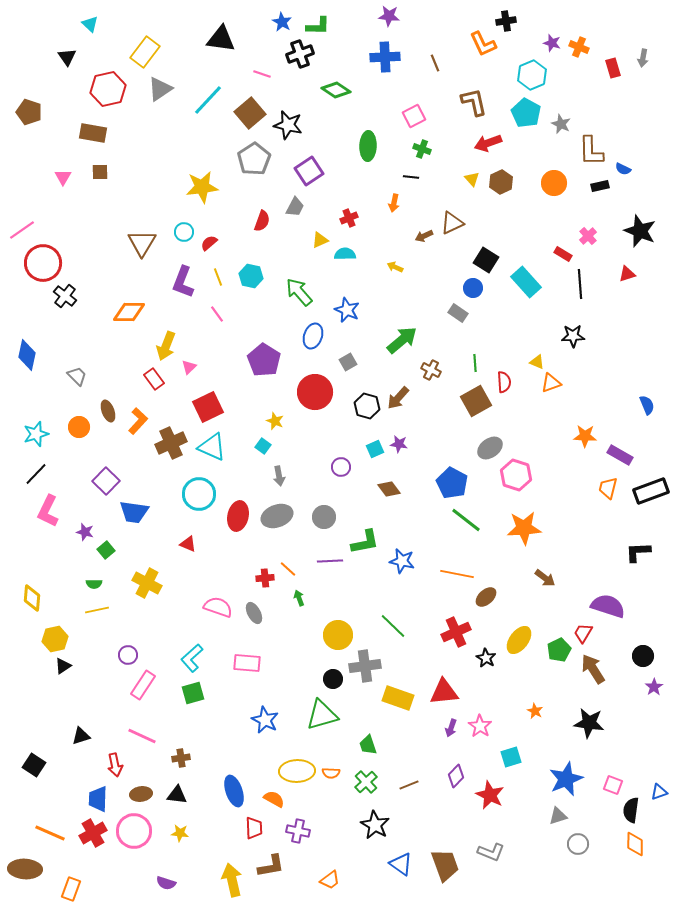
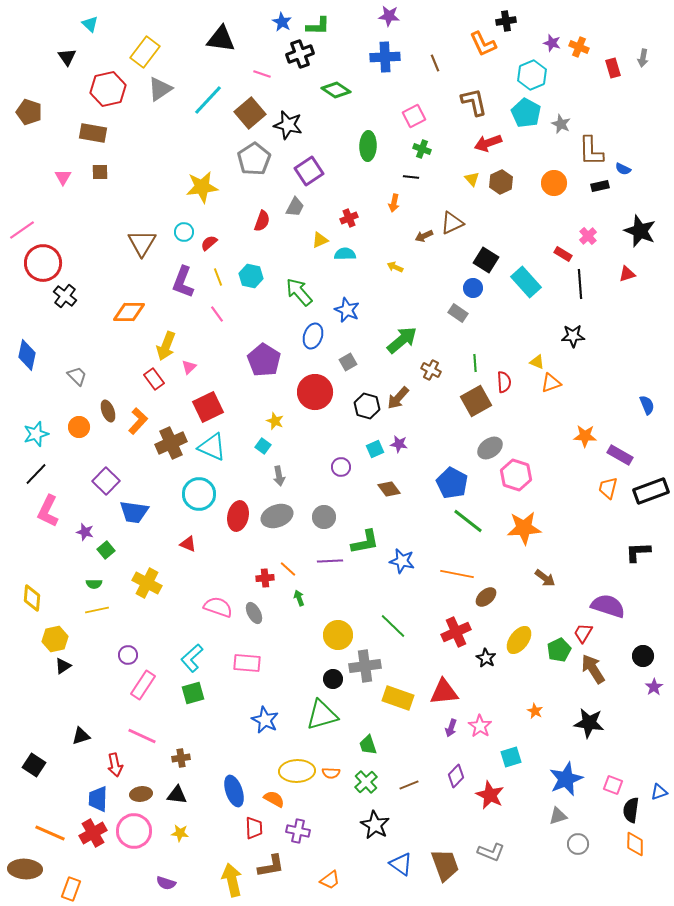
green line at (466, 520): moved 2 px right, 1 px down
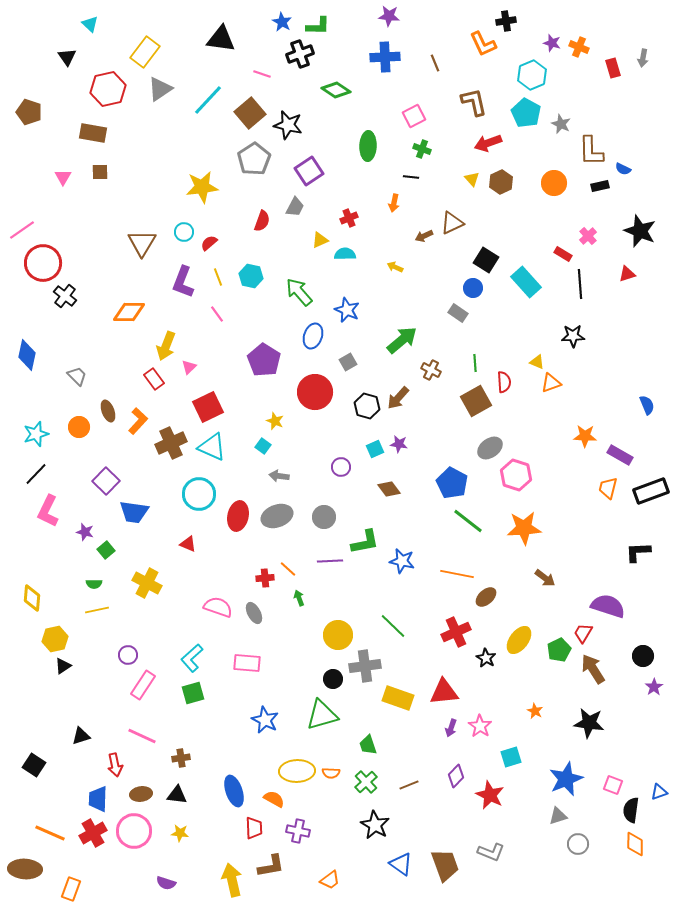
gray arrow at (279, 476): rotated 108 degrees clockwise
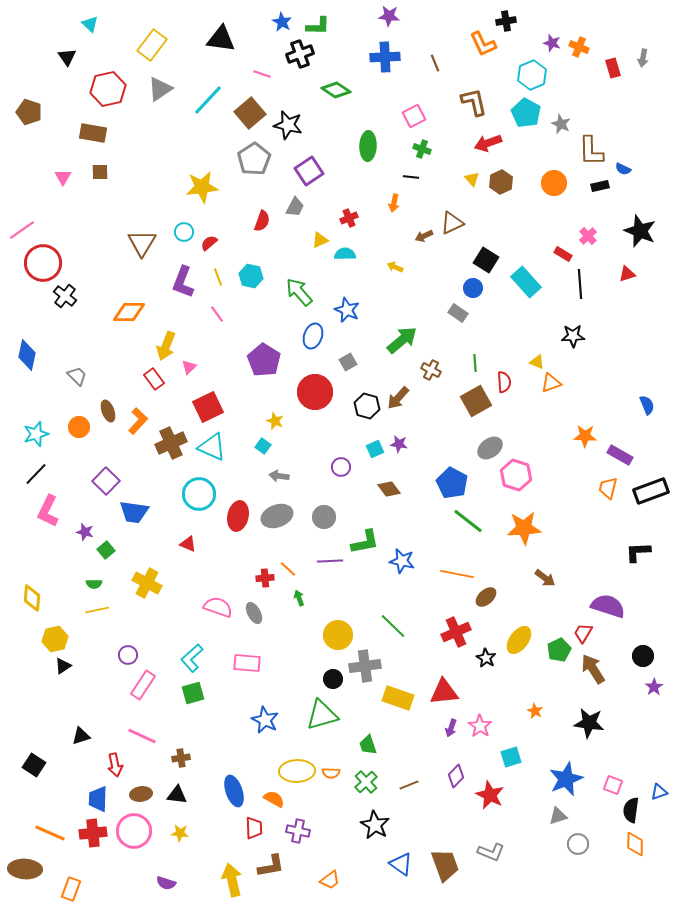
yellow rectangle at (145, 52): moved 7 px right, 7 px up
red cross at (93, 833): rotated 24 degrees clockwise
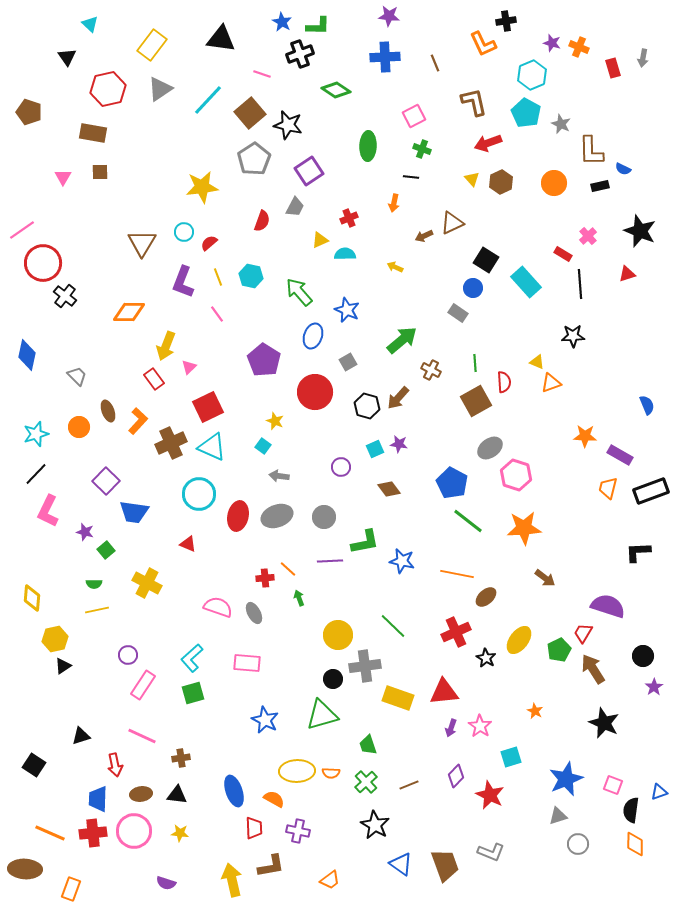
black star at (589, 723): moved 15 px right; rotated 16 degrees clockwise
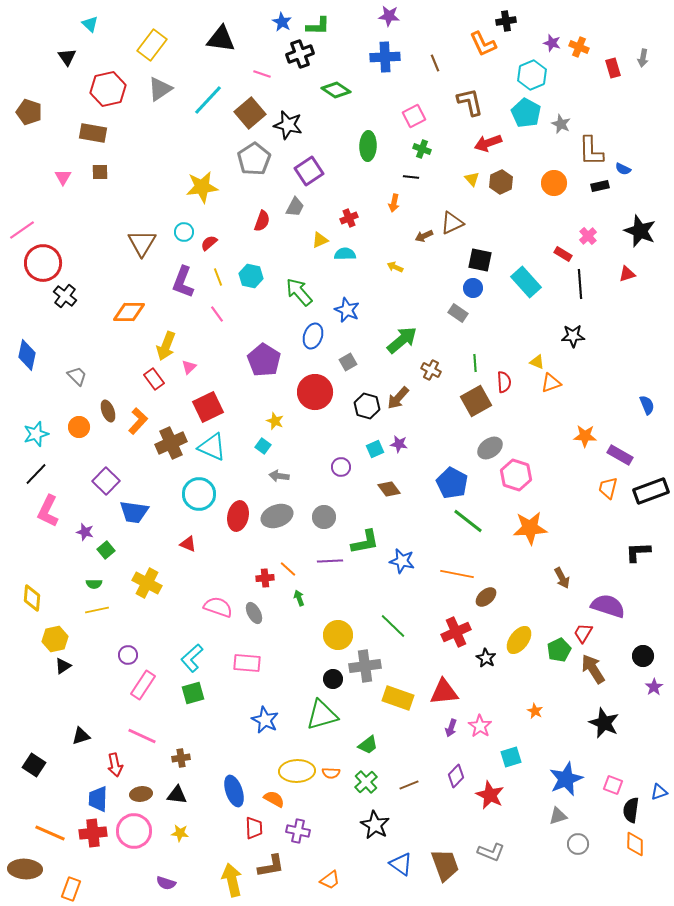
brown L-shape at (474, 102): moved 4 px left
black square at (486, 260): moved 6 px left; rotated 20 degrees counterclockwise
orange star at (524, 528): moved 6 px right
brown arrow at (545, 578): moved 17 px right; rotated 25 degrees clockwise
green trapezoid at (368, 745): rotated 110 degrees counterclockwise
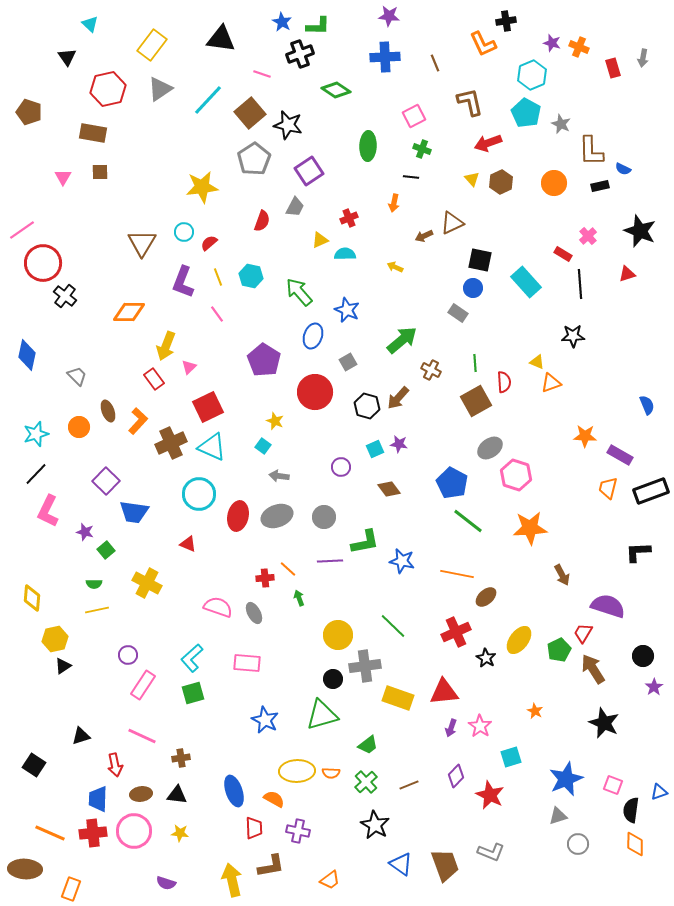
brown arrow at (562, 578): moved 3 px up
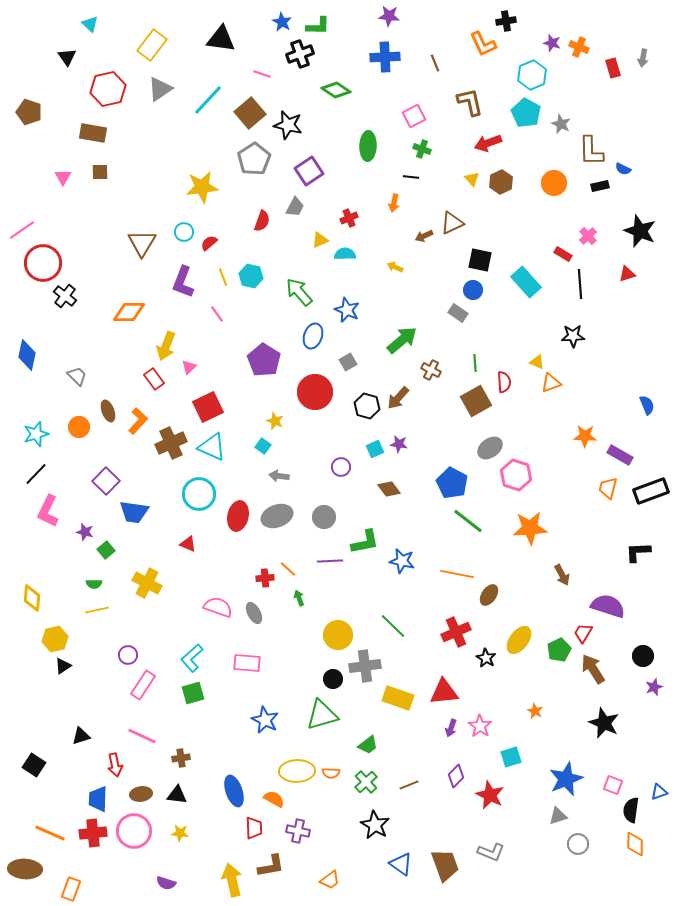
yellow line at (218, 277): moved 5 px right
blue circle at (473, 288): moved 2 px down
brown ellipse at (486, 597): moved 3 px right, 2 px up; rotated 15 degrees counterclockwise
purple star at (654, 687): rotated 12 degrees clockwise
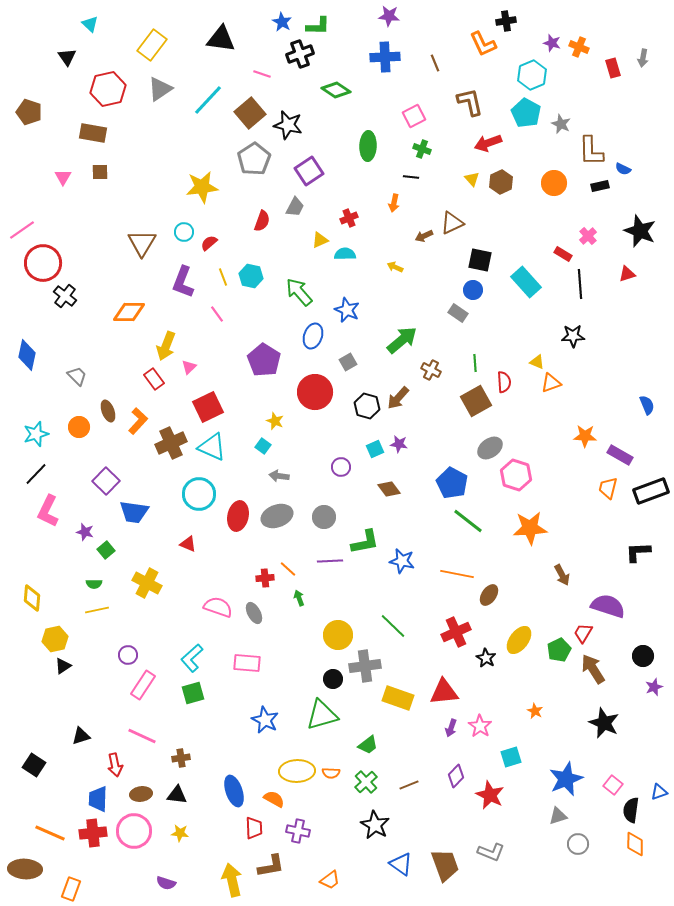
pink square at (613, 785): rotated 18 degrees clockwise
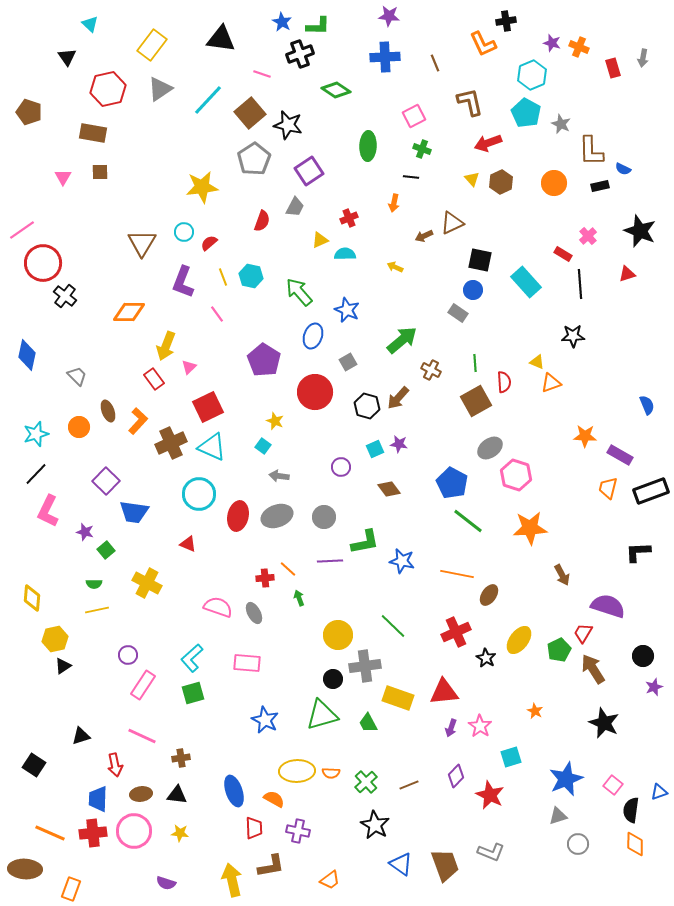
green trapezoid at (368, 745): moved 22 px up; rotated 100 degrees clockwise
